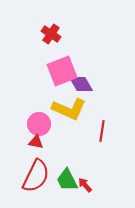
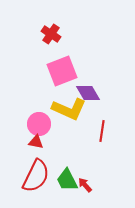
purple diamond: moved 7 px right, 9 px down
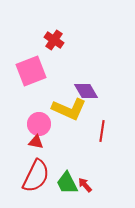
red cross: moved 3 px right, 6 px down
pink square: moved 31 px left
purple diamond: moved 2 px left, 2 px up
green trapezoid: moved 3 px down
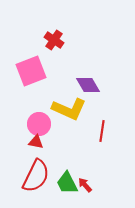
purple diamond: moved 2 px right, 6 px up
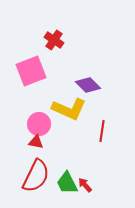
purple diamond: rotated 15 degrees counterclockwise
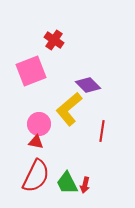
yellow L-shape: rotated 116 degrees clockwise
red arrow: rotated 126 degrees counterclockwise
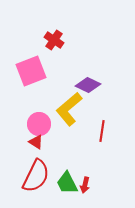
purple diamond: rotated 20 degrees counterclockwise
red triangle: rotated 21 degrees clockwise
